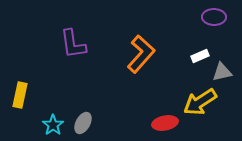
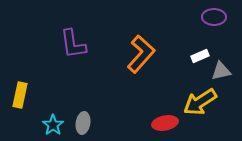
gray triangle: moved 1 px left, 1 px up
gray ellipse: rotated 20 degrees counterclockwise
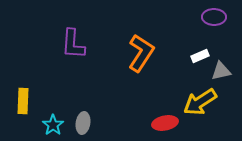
purple L-shape: rotated 12 degrees clockwise
orange L-shape: moved 1 px up; rotated 9 degrees counterclockwise
yellow rectangle: moved 3 px right, 6 px down; rotated 10 degrees counterclockwise
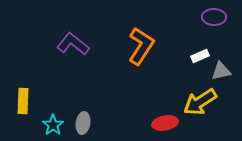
purple L-shape: rotated 124 degrees clockwise
orange L-shape: moved 7 px up
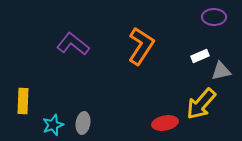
yellow arrow: moved 1 px right, 2 px down; rotated 16 degrees counterclockwise
cyan star: rotated 15 degrees clockwise
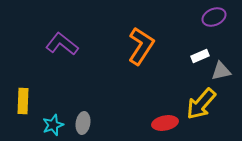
purple ellipse: rotated 25 degrees counterclockwise
purple L-shape: moved 11 px left
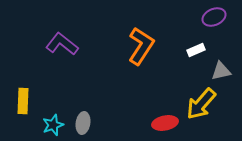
white rectangle: moved 4 px left, 6 px up
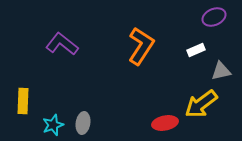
yellow arrow: rotated 12 degrees clockwise
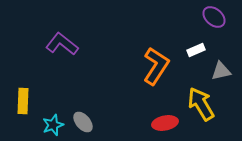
purple ellipse: rotated 65 degrees clockwise
orange L-shape: moved 15 px right, 20 px down
yellow arrow: rotated 96 degrees clockwise
gray ellipse: moved 1 px up; rotated 50 degrees counterclockwise
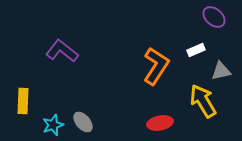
purple L-shape: moved 7 px down
yellow arrow: moved 2 px right, 3 px up
red ellipse: moved 5 px left
